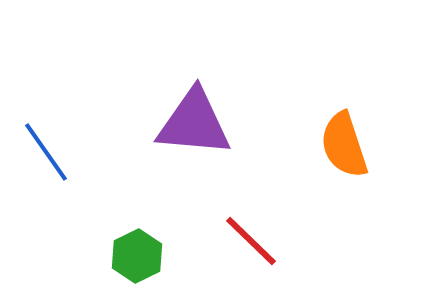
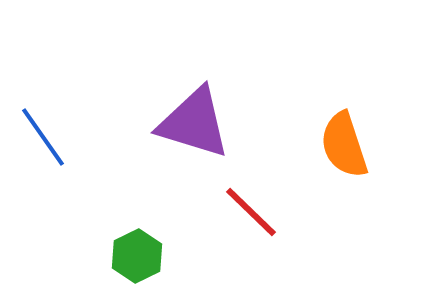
purple triangle: rotated 12 degrees clockwise
blue line: moved 3 px left, 15 px up
red line: moved 29 px up
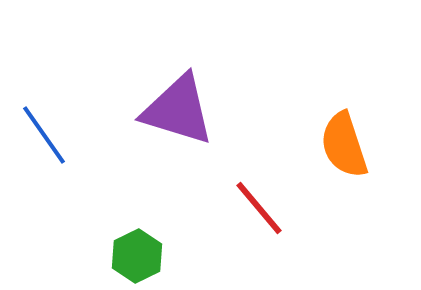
purple triangle: moved 16 px left, 13 px up
blue line: moved 1 px right, 2 px up
red line: moved 8 px right, 4 px up; rotated 6 degrees clockwise
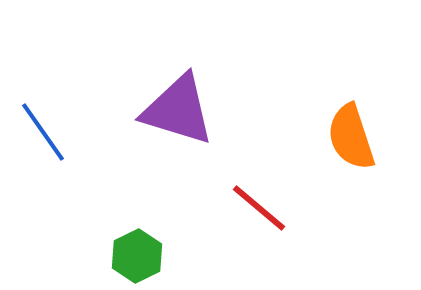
blue line: moved 1 px left, 3 px up
orange semicircle: moved 7 px right, 8 px up
red line: rotated 10 degrees counterclockwise
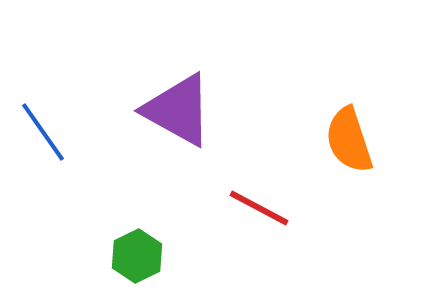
purple triangle: rotated 12 degrees clockwise
orange semicircle: moved 2 px left, 3 px down
red line: rotated 12 degrees counterclockwise
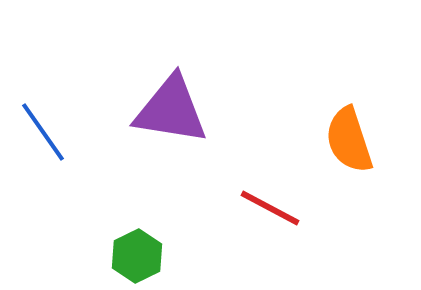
purple triangle: moved 7 px left; rotated 20 degrees counterclockwise
red line: moved 11 px right
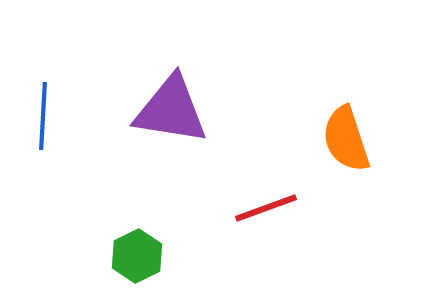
blue line: moved 16 px up; rotated 38 degrees clockwise
orange semicircle: moved 3 px left, 1 px up
red line: moved 4 px left; rotated 48 degrees counterclockwise
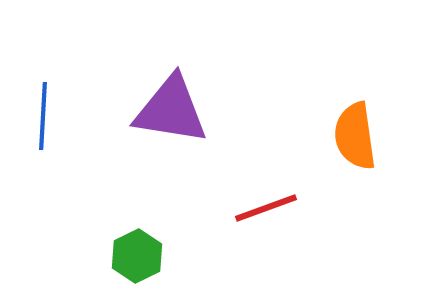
orange semicircle: moved 9 px right, 3 px up; rotated 10 degrees clockwise
